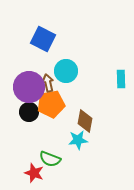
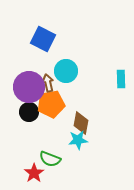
brown diamond: moved 4 px left, 2 px down
red star: rotated 18 degrees clockwise
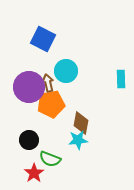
black circle: moved 28 px down
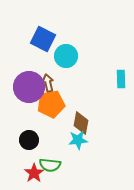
cyan circle: moved 15 px up
green semicircle: moved 6 px down; rotated 15 degrees counterclockwise
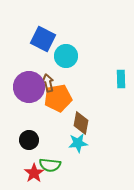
orange pentagon: moved 7 px right, 6 px up
cyan star: moved 3 px down
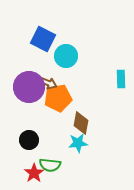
brown arrow: rotated 126 degrees clockwise
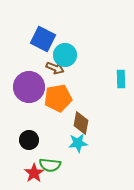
cyan circle: moved 1 px left, 1 px up
brown arrow: moved 7 px right, 15 px up
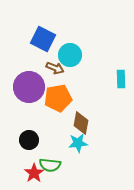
cyan circle: moved 5 px right
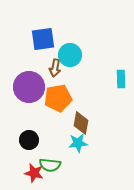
blue square: rotated 35 degrees counterclockwise
brown arrow: rotated 78 degrees clockwise
red star: rotated 24 degrees counterclockwise
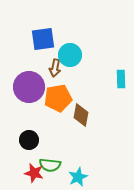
brown diamond: moved 8 px up
cyan star: moved 34 px down; rotated 18 degrees counterclockwise
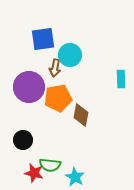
black circle: moved 6 px left
cyan star: moved 3 px left; rotated 18 degrees counterclockwise
